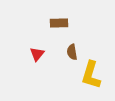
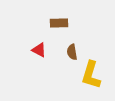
red triangle: moved 2 px right, 4 px up; rotated 42 degrees counterclockwise
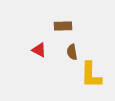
brown rectangle: moved 4 px right, 3 px down
yellow L-shape: rotated 16 degrees counterclockwise
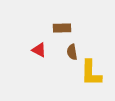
brown rectangle: moved 1 px left, 2 px down
yellow L-shape: moved 2 px up
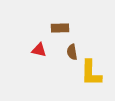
brown rectangle: moved 2 px left
red triangle: rotated 14 degrees counterclockwise
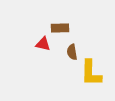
red triangle: moved 4 px right, 6 px up
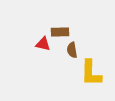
brown rectangle: moved 4 px down
brown semicircle: moved 2 px up
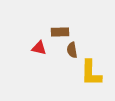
red triangle: moved 4 px left, 4 px down
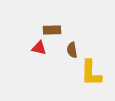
brown rectangle: moved 8 px left, 2 px up
